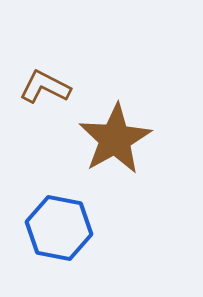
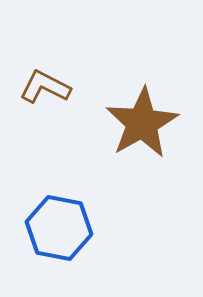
brown star: moved 27 px right, 16 px up
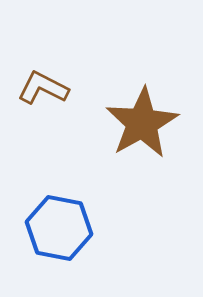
brown L-shape: moved 2 px left, 1 px down
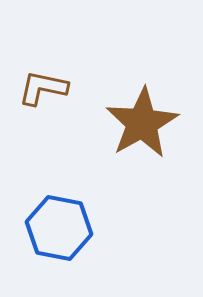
brown L-shape: rotated 15 degrees counterclockwise
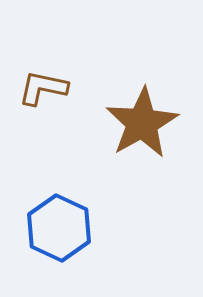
blue hexagon: rotated 14 degrees clockwise
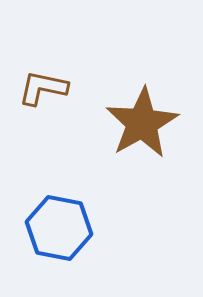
blue hexagon: rotated 14 degrees counterclockwise
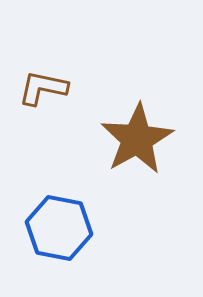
brown star: moved 5 px left, 16 px down
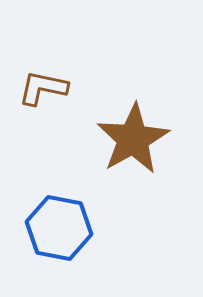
brown star: moved 4 px left
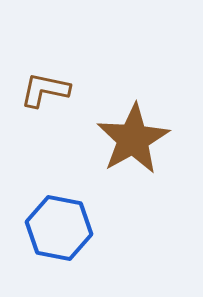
brown L-shape: moved 2 px right, 2 px down
